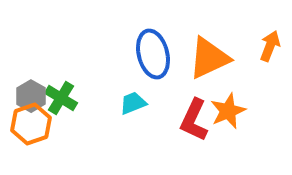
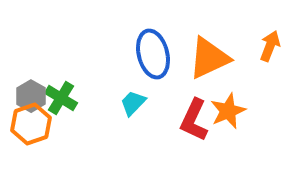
cyan trapezoid: rotated 24 degrees counterclockwise
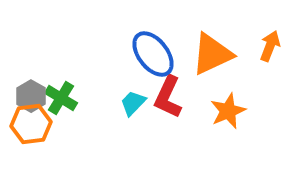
blue ellipse: rotated 24 degrees counterclockwise
orange triangle: moved 3 px right, 4 px up
red L-shape: moved 26 px left, 23 px up
orange hexagon: rotated 12 degrees clockwise
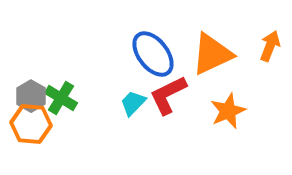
red L-shape: moved 2 px up; rotated 39 degrees clockwise
orange hexagon: rotated 12 degrees clockwise
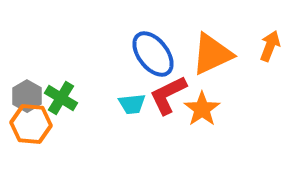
gray hexagon: moved 4 px left
cyan trapezoid: moved 1 px left, 1 px down; rotated 140 degrees counterclockwise
orange star: moved 26 px left, 2 px up; rotated 12 degrees counterclockwise
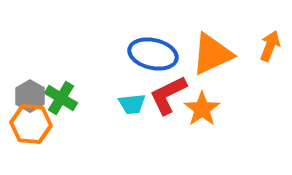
blue ellipse: rotated 39 degrees counterclockwise
gray hexagon: moved 3 px right
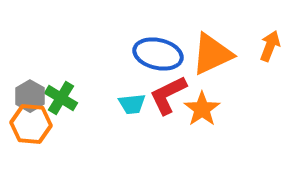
blue ellipse: moved 5 px right
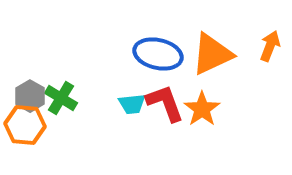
red L-shape: moved 3 px left, 8 px down; rotated 96 degrees clockwise
orange hexagon: moved 6 px left, 1 px down
